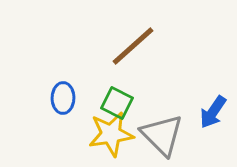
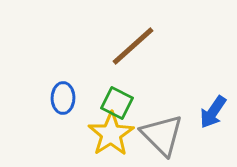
yellow star: rotated 24 degrees counterclockwise
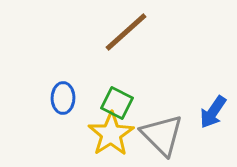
brown line: moved 7 px left, 14 px up
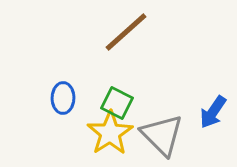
yellow star: moved 1 px left, 1 px up
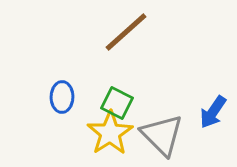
blue ellipse: moved 1 px left, 1 px up
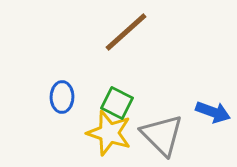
blue arrow: rotated 104 degrees counterclockwise
yellow star: moved 1 px left; rotated 21 degrees counterclockwise
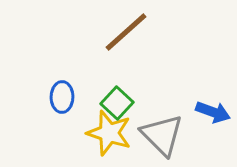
green square: rotated 16 degrees clockwise
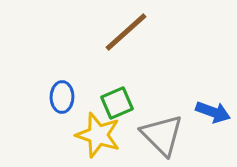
green square: rotated 24 degrees clockwise
yellow star: moved 11 px left, 2 px down
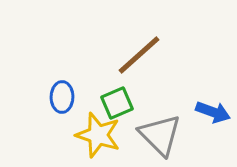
brown line: moved 13 px right, 23 px down
gray triangle: moved 2 px left
